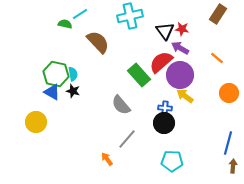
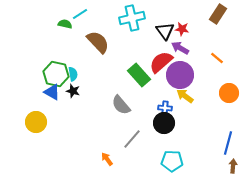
cyan cross: moved 2 px right, 2 px down
gray line: moved 5 px right
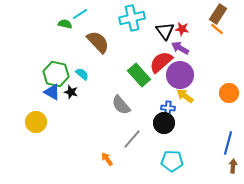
orange line: moved 29 px up
cyan semicircle: moved 9 px right; rotated 40 degrees counterclockwise
black star: moved 2 px left, 1 px down
blue cross: moved 3 px right
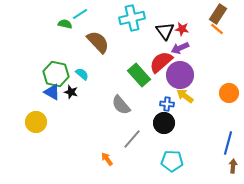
purple arrow: rotated 54 degrees counterclockwise
blue cross: moved 1 px left, 4 px up
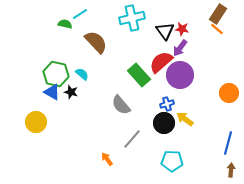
brown semicircle: moved 2 px left
purple arrow: rotated 30 degrees counterclockwise
yellow arrow: moved 23 px down
blue cross: rotated 24 degrees counterclockwise
brown arrow: moved 2 px left, 4 px down
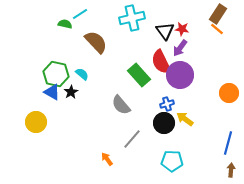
red semicircle: rotated 75 degrees counterclockwise
black star: rotated 24 degrees clockwise
